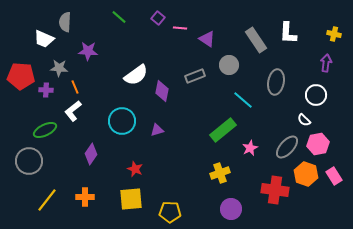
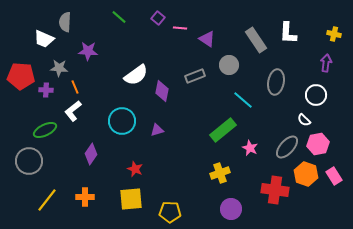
pink star at (250, 148): rotated 21 degrees counterclockwise
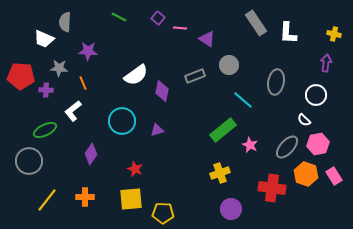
green line at (119, 17): rotated 14 degrees counterclockwise
gray rectangle at (256, 40): moved 17 px up
orange line at (75, 87): moved 8 px right, 4 px up
pink star at (250, 148): moved 3 px up
red cross at (275, 190): moved 3 px left, 2 px up
yellow pentagon at (170, 212): moved 7 px left, 1 px down
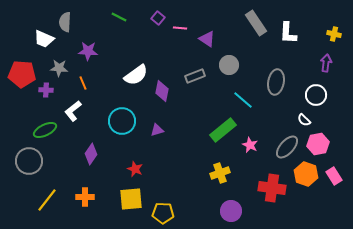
red pentagon at (21, 76): moved 1 px right, 2 px up
purple circle at (231, 209): moved 2 px down
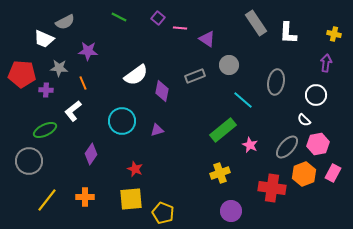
gray semicircle at (65, 22): rotated 120 degrees counterclockwise
orange hexagon at (306, 174): moved 2 px left; rotated 20 degrees clockwise
pink rectangle at (334, 176): moved 1 px left, 3 px up; rotated 60 degrees clockwise
yellow pentagon at (163, 213): rotated 20 degrees clockwise
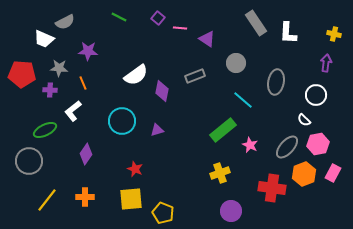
gray circle at (229, 65): moved 7 px right, 2 px up
purple cross at (46, 90): moved 4 px right
purple diamond at (91, 154): moved 5 px left
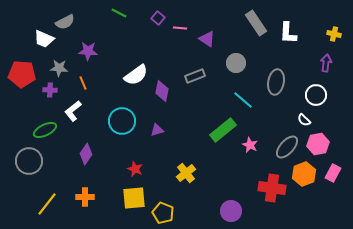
green line at (119, 17): moved 4 px up
yellow cross at (220, 173): moved 34 px left; rotated 18 degrees counterclockwise
yellow square at (131, 199): moved 3 px right, 1 px up
yellow line at (47, 200): moved 4 px down
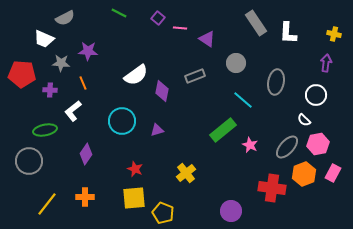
gray semicircle at (65, 22): moved 4 px up
gray star at (59, 68): moved 2 px right, 5 px up
green ellipse at (45, 130): rotated 15 degrees clockwise
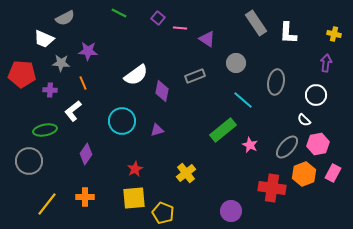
red star at (135, 169): rotated 21 degrees clockwise
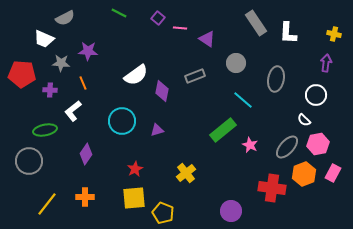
gray ellipse at (276, 82): moved 3 px up
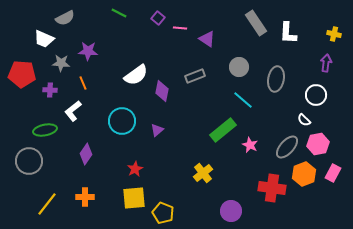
gray circle at (236, 63): moved 3 px right, 4 px down
purple triangle at (157, 130): rotated 24 degrees counterclockwise
yellow cross at (186, 173): moved 17 px right
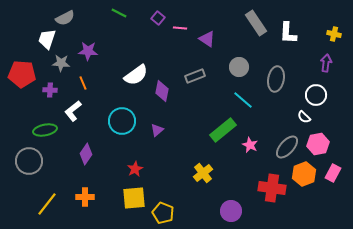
white trapezoid at (44, 39): moved 3 px right; rotated 85 degrees clockwise
white semicircle at (304, 120): moved 3 px up
